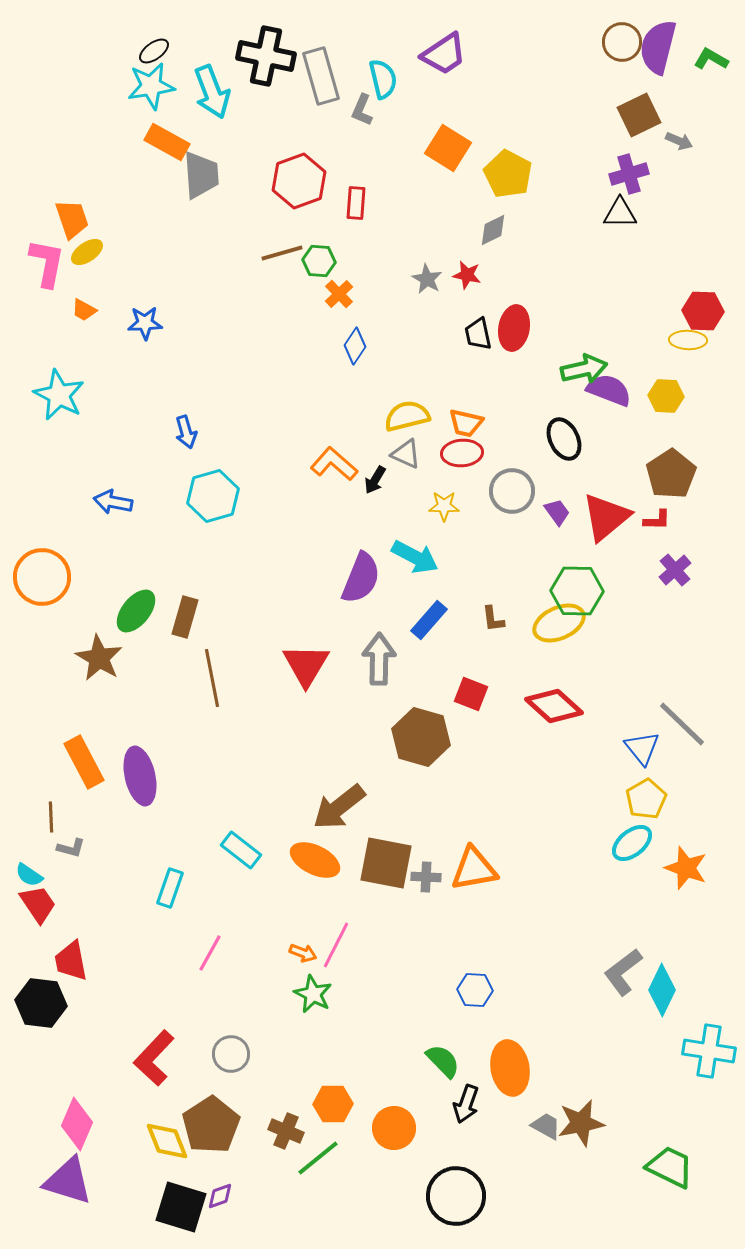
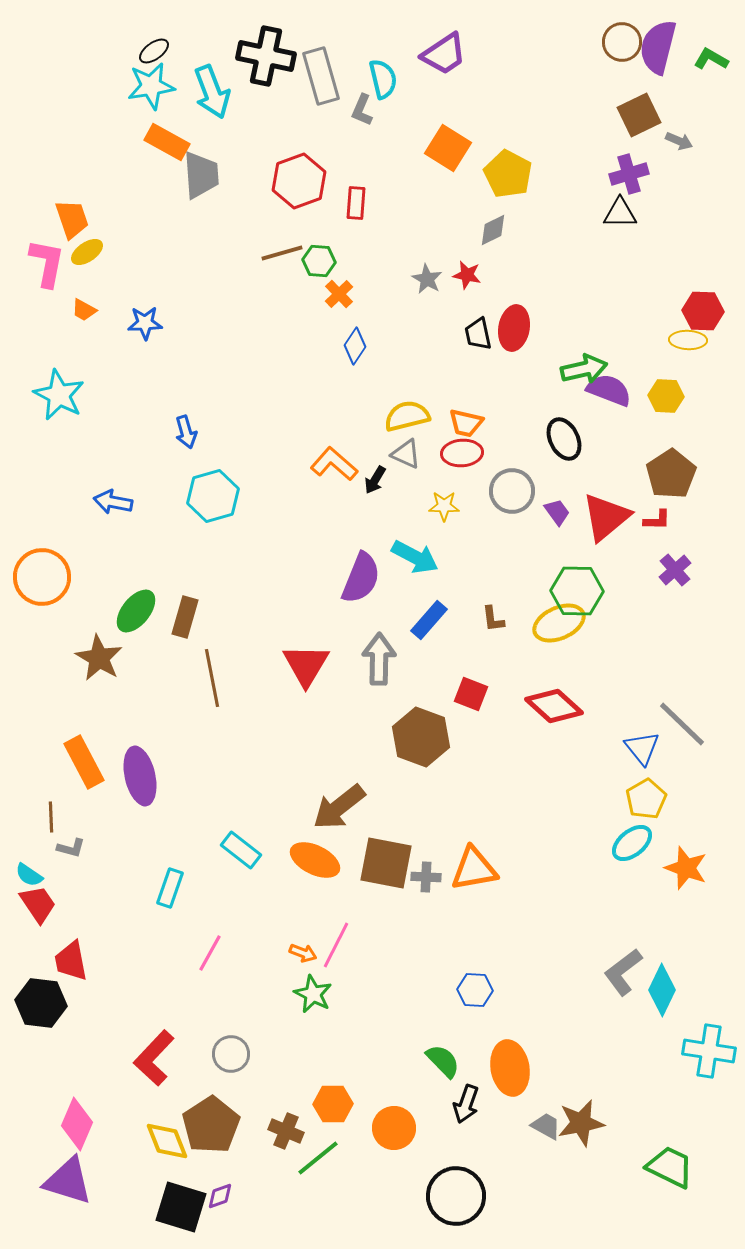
brown hexagon at (421, 737): rotated 4 degrees clockwise
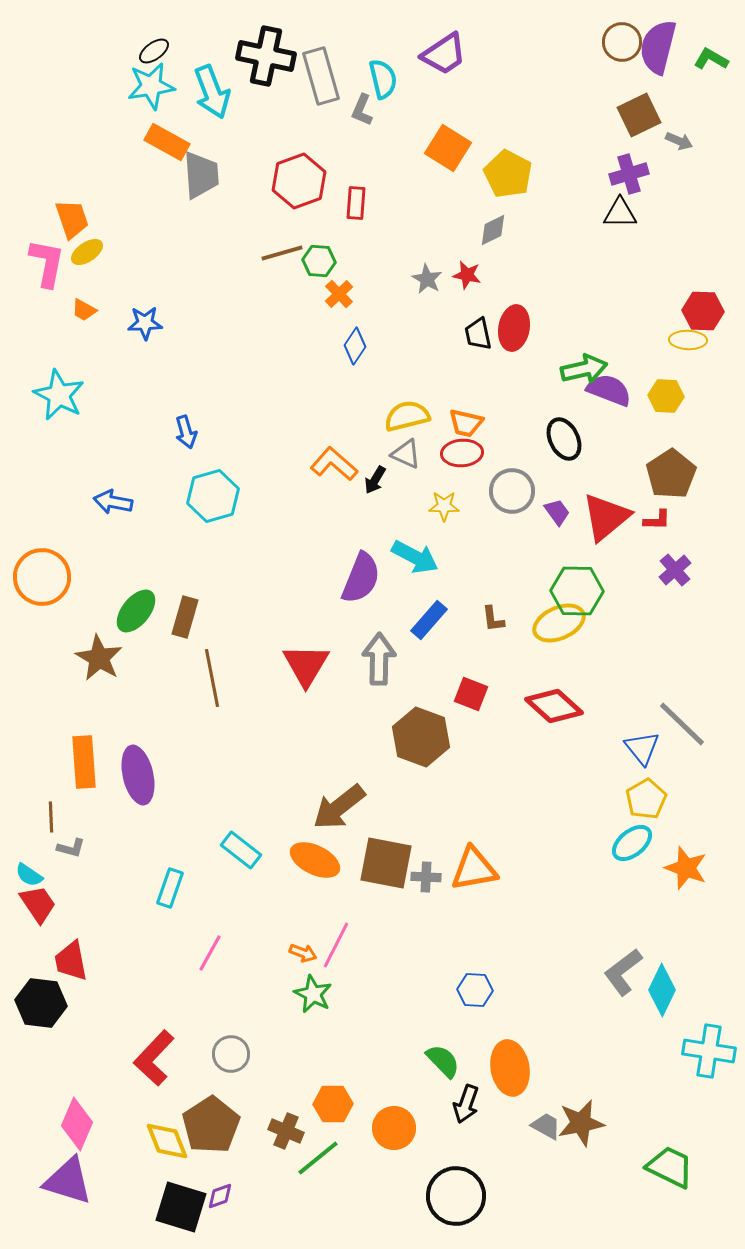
orange rectangle at (84, 762): rotated 24 degrees clockwise
purple ellipse at (140, 776): moved 2 px left, 1 px up
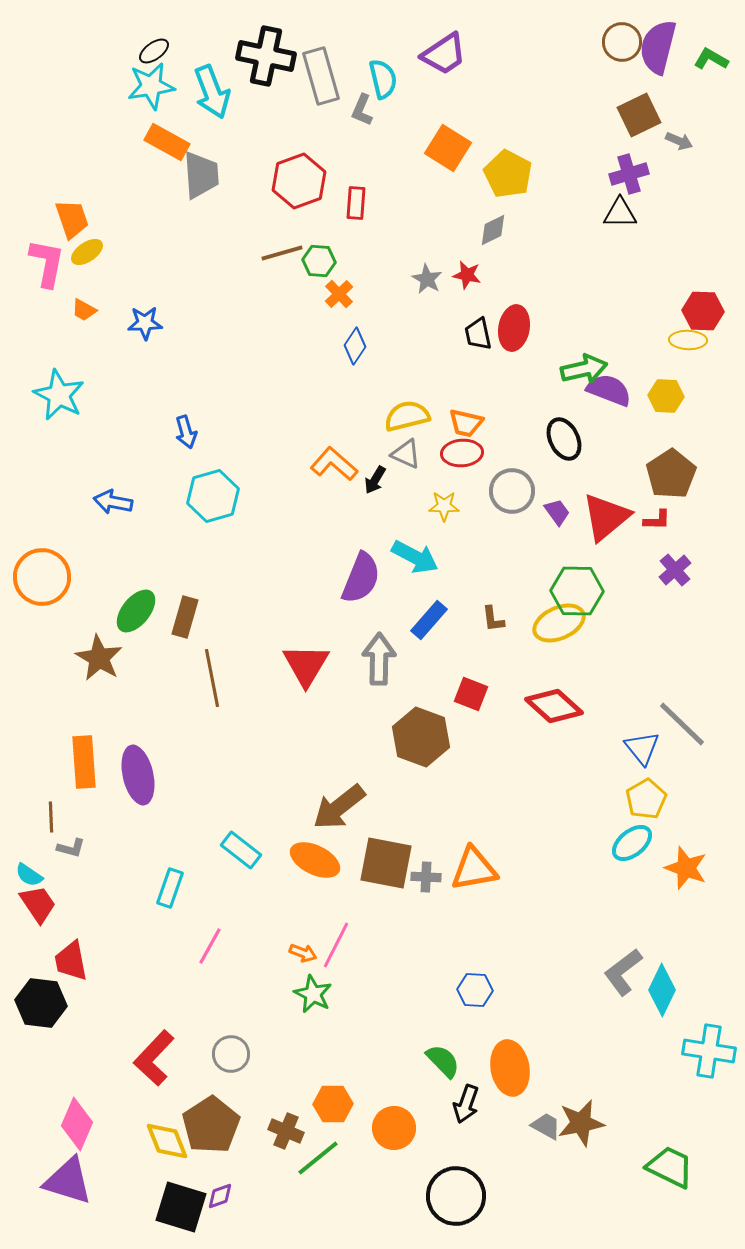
pink line at (210, 953): moved 7 px up
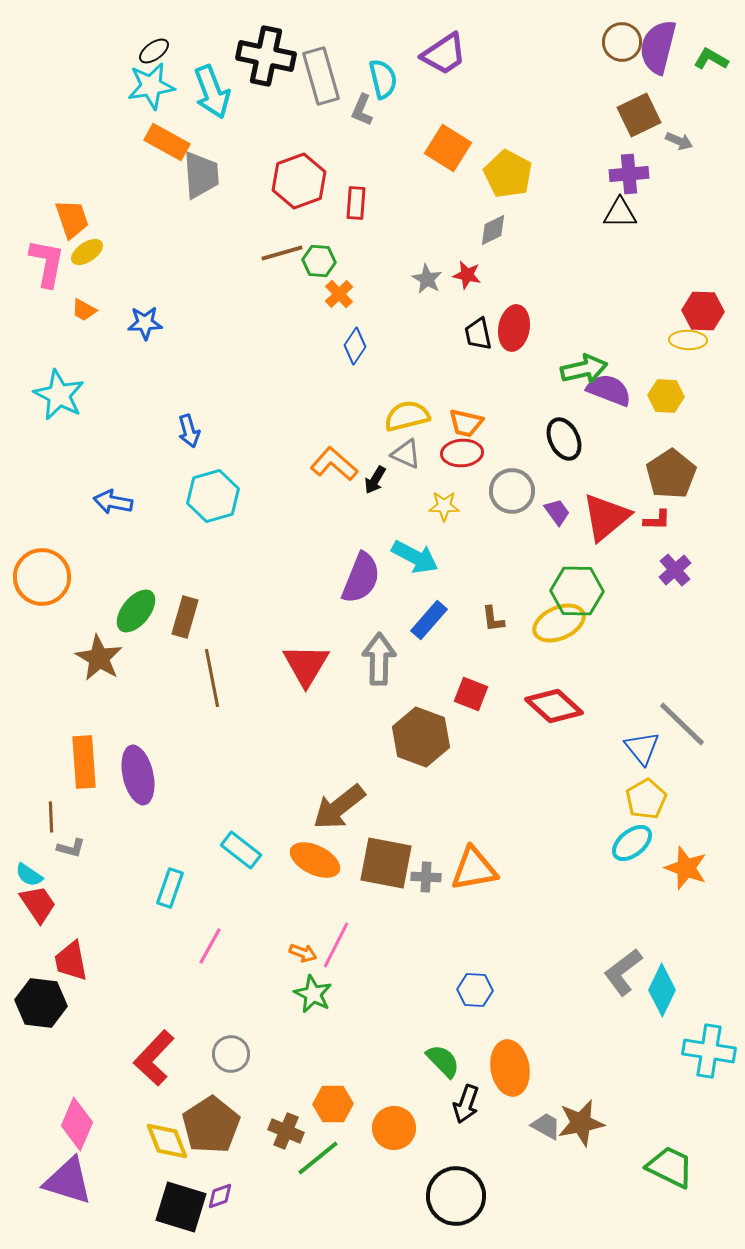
purple cross at (629, 174): rotated 12 degrees clockwise
blue arrow at (186, 432): moved 3 px right, 1 px up
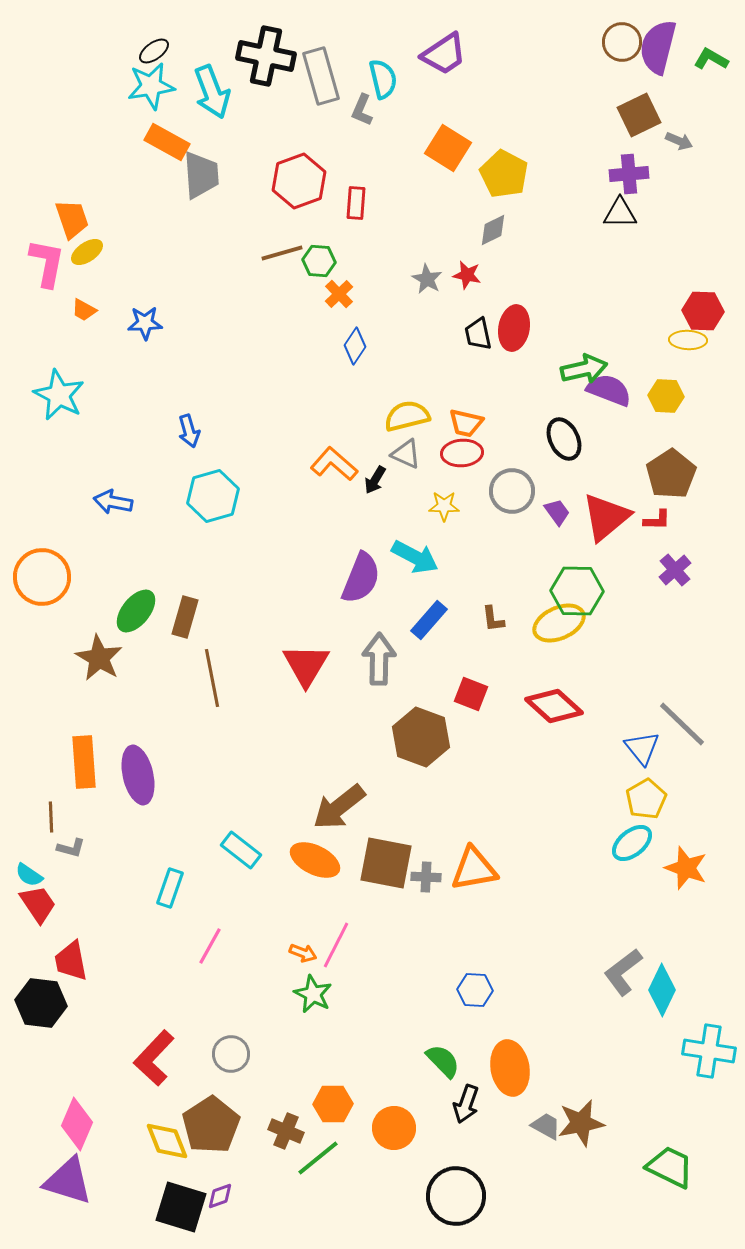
yellow pentagon at (508, 174): moved 4 px left
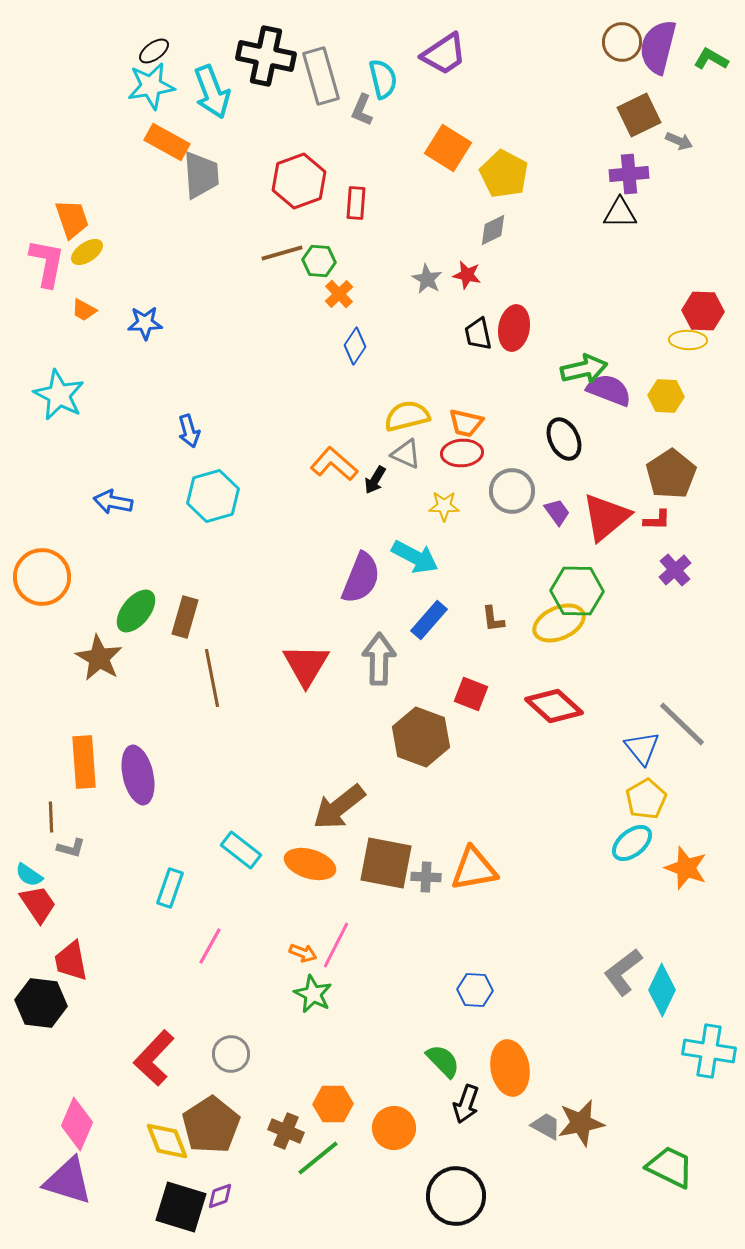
orange ellipse at (315, 860): moved 5 px left, 4 px down; rotated 9 degrees counterclockwise
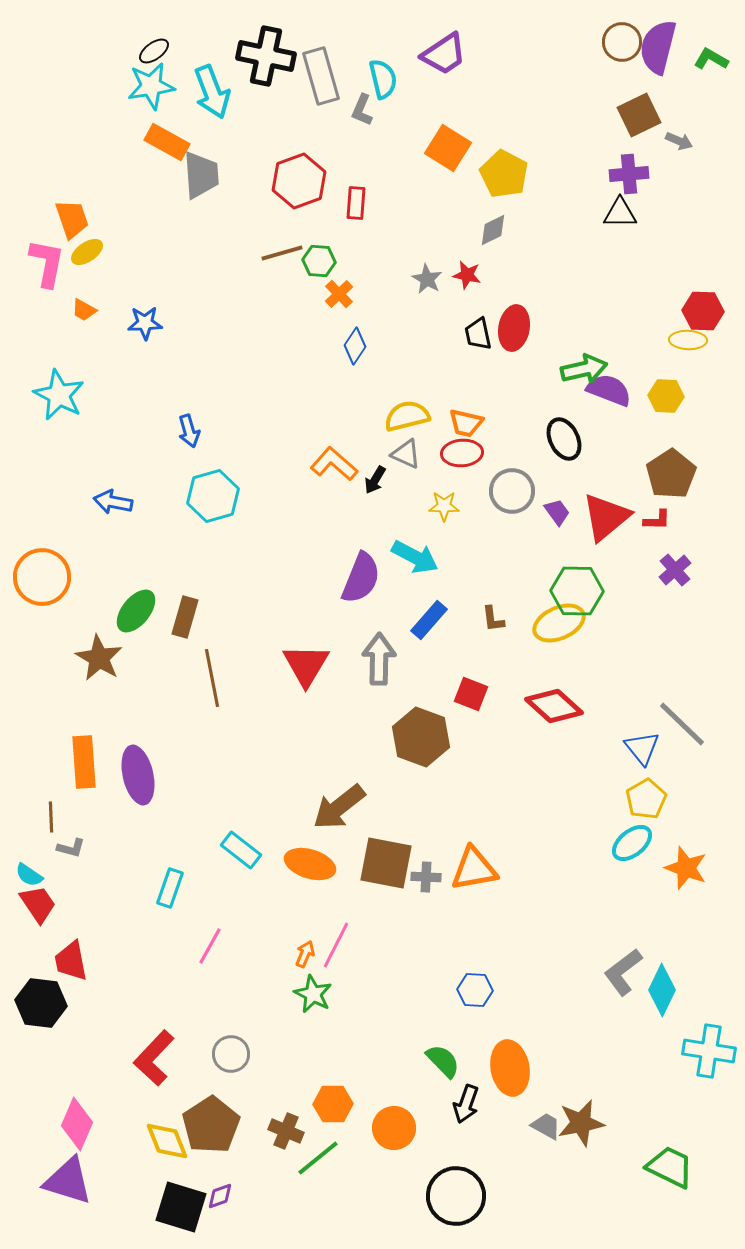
orange arrow at (303, 953): moved 2 px right, 1 px down; rotated 88 degrees counterclockwise
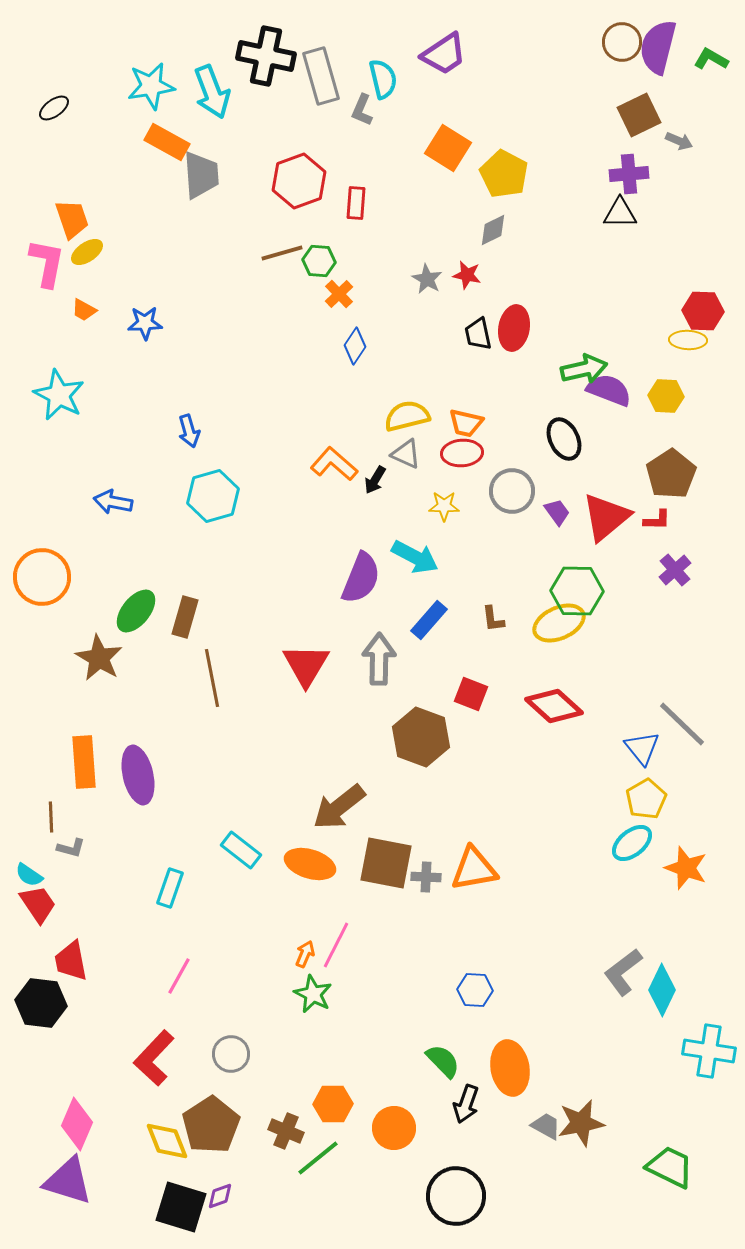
black ellipse at (154, 51): moved 100 px left, 57 px down
pink line at (210, 946): moved 31 px left, 30 px down
